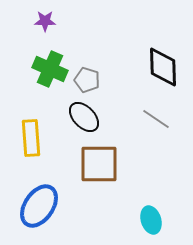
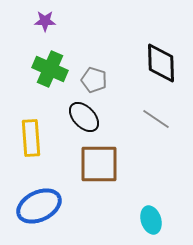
black diamond: moved 2 px left, 4 px up
gray pentagon: moved 7 px right
blue ellipse: rotated 30 degrees clockwise
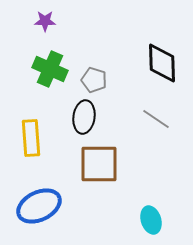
black diamond: moved 1 px right
black ellipse: rotated 52 degrees clockwise
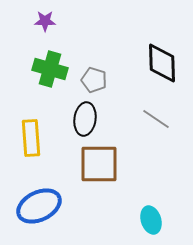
green cross: rotated 8 degrees counterclockwise
black ellipse: moved 1 px right, 2 px down
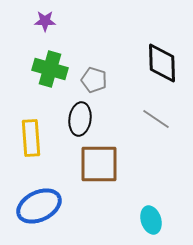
black ellipse: moved 5 px left
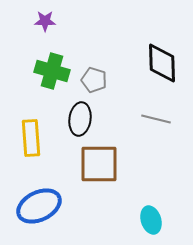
green cross: moved 2 px right, 2 px down
gray line: rotated 20 degrees counterclockwise
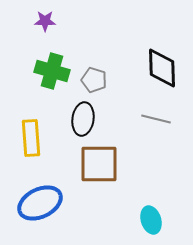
black diamond: moved 5 px down
black ellipse: moved 3 px right
blue ellipse: moved 1 px right, 3 px up
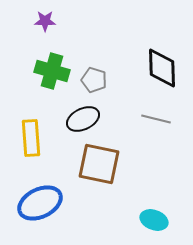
black ellipse: rotated 56 degrees clockwise
brown square: rotated 12 degrees clockwise
cyan ellipse: moved 3 px right; rotated 52 degrees counterclockwise
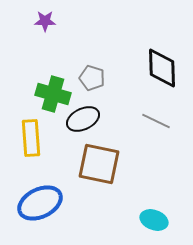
green cross: moved 1 px right, 23 px down
gray pentagon: moved 2 px left, 2 px up
gray line: moved 2 px down; rotated 12 degrees clockwise
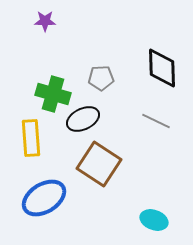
gray pentagon: moved 9 px right; rotated 20 degrees counterclockwise
brown square: rotated 21 degrees clockwise
blue ellipse: moved 4 px right, 5 px up; rotated 6 degrees counterclockwise
